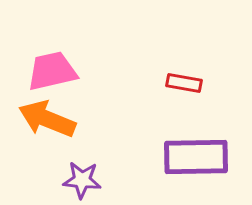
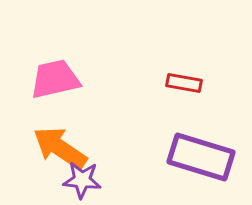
pink trapezoid: moved 3 px right, 8 px down
orange arrow: moved 13 px right, 29 px down; rotated 12 degrees clockwise
purple rectangle: moved 5 px right; rotated 18 degrees clockwise
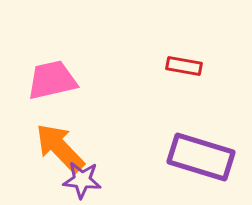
pink trapezoid: moved 3 px left, 1 px down
red rectangle: moved 17 px up
orange arrow: rotated 12 degrees clockwise
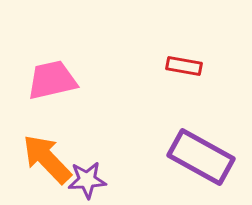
orange arrow: moved 13 px left, 11 px down
purple rectangle: rotated 12 degrees clockwise
purple star: moved 5 px right; rotated 9 degrees counterclockwise
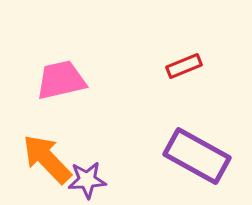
red rectangle: rotated 32 degrees counterclockwise
pink trapezoid: moved 9 px right
purple rectangle: moved 4 px left, 1 px up
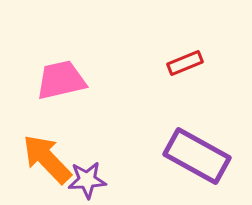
red rectangle: moved 1 px right, 3 px up
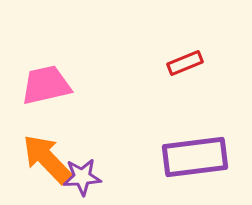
pink trapezoid: moved 15 px left, 5 px down
purple rectangle: moved 2 px left, 1 px down; rotated 36 degrees counterclockwise
purple star: moved 5 px left, 3 px up
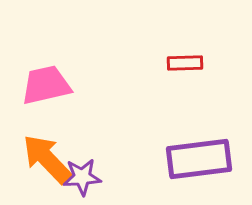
red rectangle: rotated 20 degrees clockwise
purple rectangle: moved 4 px right, 2 px down
